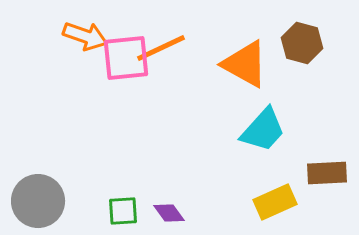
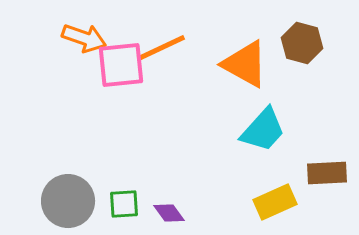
orange arrow: moved 1 px left, 2 px down
pink square: moved 5 px left, 7 px down
gray circle: moved 30 px right
green square: moved 1 px right, 7 px up
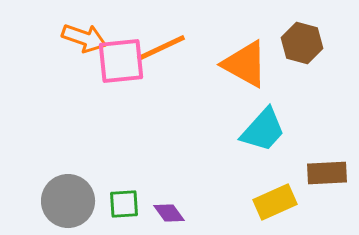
pink square: moved 4 px up
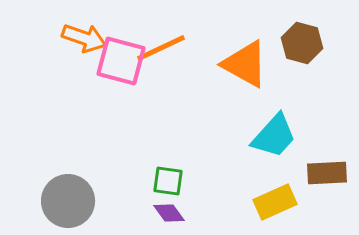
pink square: rotated 21 degrees clockwise
cyan trapezoid: moved 11 px right, 6 px down
green square: moved 44 px right, 23 px up; rotated 12 degrees clockwise
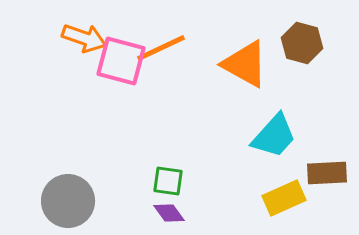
yellow rectangle: moved 9 px right, 4 px up
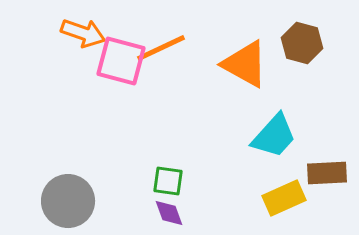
orange arrow: moved 1 px left, 5 px up
purple diamond: rotated 16 degrees clockwise
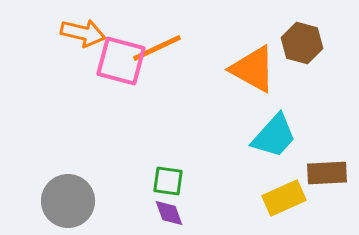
orange arrow: rotated 6 degrees counterclockwise
orange line: moved 4 px left
orange triangle: moved 8 px right, 5 px down
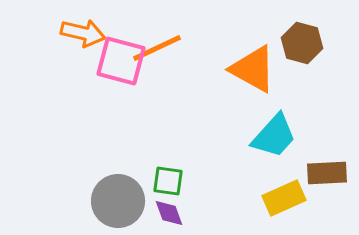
gray circle: moved 50 px right
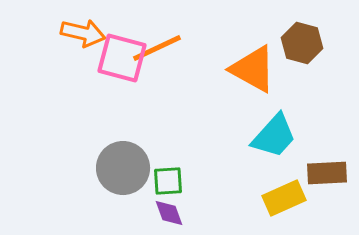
pink square: moved 1 px right, 3 px up
green square: rotated 12 degrees counterclockwise
gray circle: moved 5 px right, 33 px up
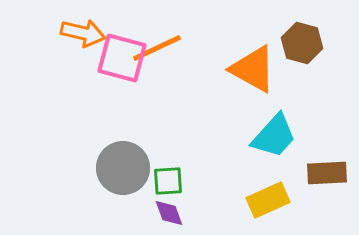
yellow rectangle: moved 16 px left, 2 px down
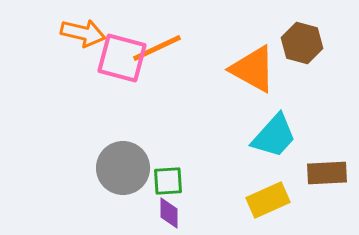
purple diamond: rotated 20 degrees clockwise
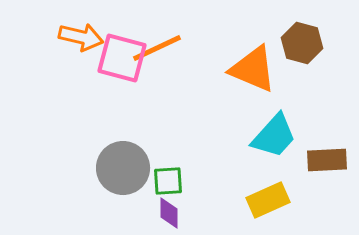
orange arrow: moved 2 px left, 4 px down
orange triangle: rotated 6 degrees counterclockwise
brown rectangle: moved 13 px up
